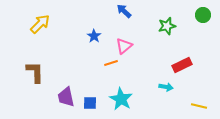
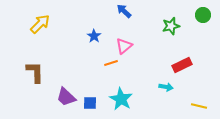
green star: moved 4 px right
purple trapezoid: rotated 35 degrees counterclockwise
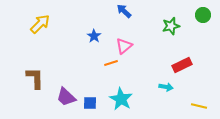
brown L-shape: moved 6 px down
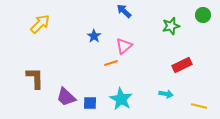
cyan arrow: moved 7 px down
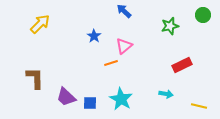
green star: moved 1 px left
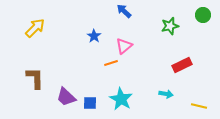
yellow arrow: moved 5 px left, 4 px down
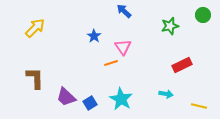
pink triangle: moved 1 px left, 1 px down; rotated 24 degrees counterclockwise
blue square: rotated 32 degrees counterclockwise
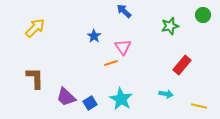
red rectangle: rotated 24 degrees counterclockwise
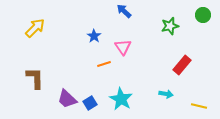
orange line: moved 7 px left, 1 px down
purple trapezoid: moved 1 px right, 2 px down
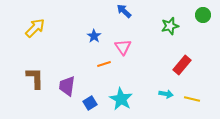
purple trapezoid: moved 13 px up; rotated 55 degrees clockwise
yellow line: moved 7 px left, 7 px up
